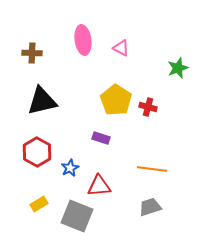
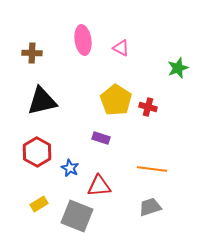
blue star: rotated 18 degrees counterclockwise
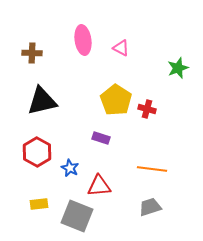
red cross: moved 1 px left, 2 px down
yellow rectangle: rotated 24 degrees clockwise
